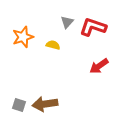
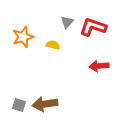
red arrow: rotated 30 degrees clockwise
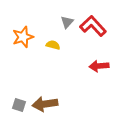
red L-shape: moved 1 px up; rotated 28 degrees clockwise
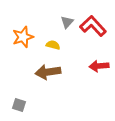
brown arrow: moved 3 px right, 32 px up
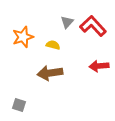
brown arrow: moved 2 px right, 1 px down
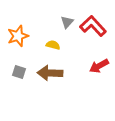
orange star: moved 5 px left, 1 px up
red arrow: rotated 24 degrees counterclockwise
brown arrow: rotated 10 degrees clockwise
gray square: moved 33 px up
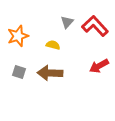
red L-shape: moved 2 px right
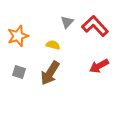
brown arrow: rotated 60 degrees counterclockwise
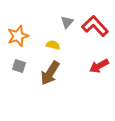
gray square: moved 6 px up
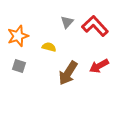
yellow semicircle: moved 4 px left, 2 px down
brown arrow: moved 18 px right
